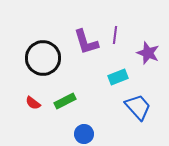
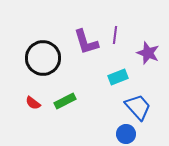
blue circle: moved 42 px right
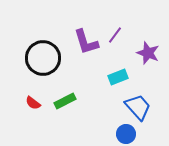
purple line: rotated 30 degrees clockwise
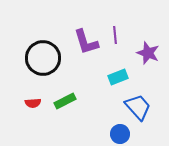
purple line: rotated 42 degrees counterclockwise
red semicircle: rotated 42 degrees counterclockwise
blue circle: moved 6 px left
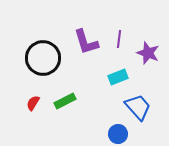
purple line: moved 4 px right, 4 px down; rotated 12 degrees clockwise
red semicircle: rotated 126 degrees clockwise
blue circle: moved 2 px left
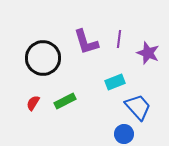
cyan rectangle: moved 3 px left, 5 px down
blue circle: moved 6 px right
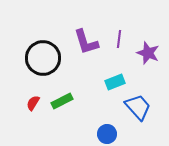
green rectangle: moved 3 px left
blue circle: moved 17 px left
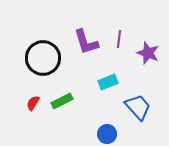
cyan rectangle: moved 7 px left
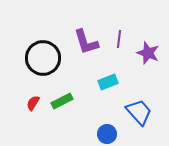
blue trapezoid: moved 1 px right, 5 px down
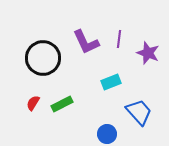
purple L-shape: rotated 8 degrees counterclockwise
cyan rectangle: moved 3 px right
green rectangle: moved 3 px down
